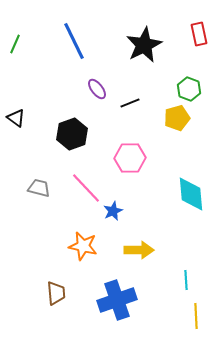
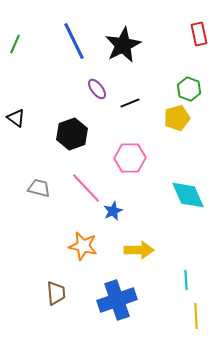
black star: moved 21 px left
cyan diamond: moved 3 px left, 1 px down; rotated 18 degrees counterclockwise
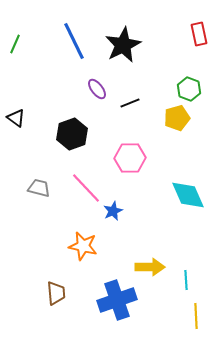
yellow arrow: moved 11 px right, 17 px down
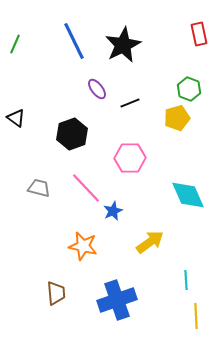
yellow arrow: moved 25 px up; rotated 36 degrees counterclockwise
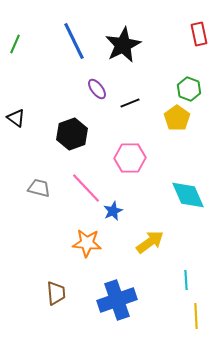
yellow pentagon: rotated 20 degrees counterclockwise
orange star: moved 4 px right, 3 px up; rotated 8 degrees counterclockwise
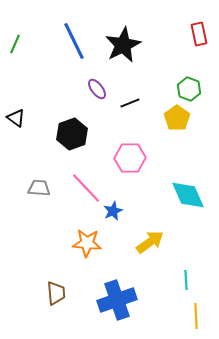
gray trapezoid: rotated 10 degrees counterclockwise
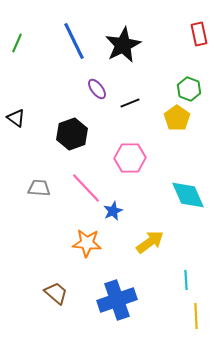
green line: moved 2 px right, 1 px up
brown trapezoid: rotated 45 degrees counterclockwise
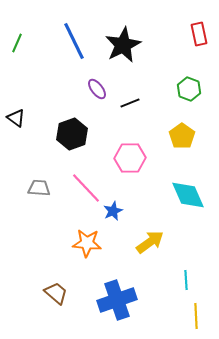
yellow pentagon: moved 5 px right, 18 px down
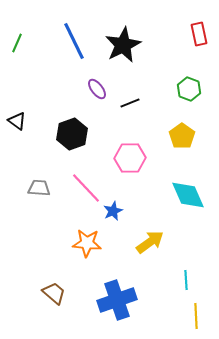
black triangle: moved 1 px right, 3 px down
brown trapezoid: moved 2 px left
